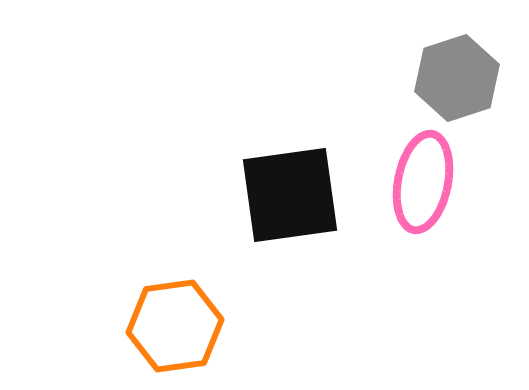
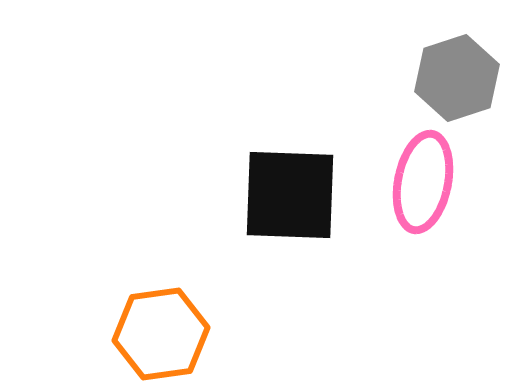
black square: rotated 10 degrees clockwise
orange hexagon: moved 14 px left, 8 px down
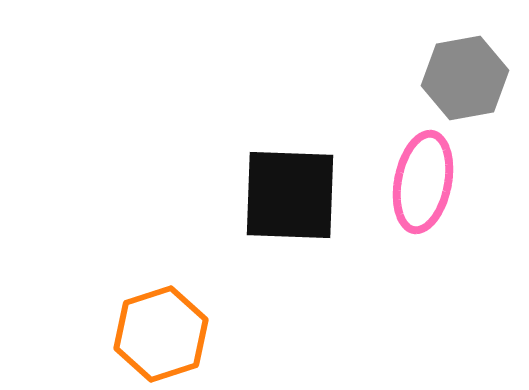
gray hexagon: moved 8 px right; rotated 8 degrees clockwise
orange hexagon: rotated 10 degrees counterclockwise
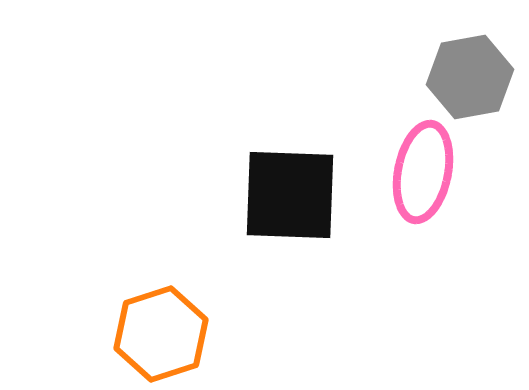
gray hexagon: moved 5 px right, 1 px up
pink ellipse: moved 10 px up
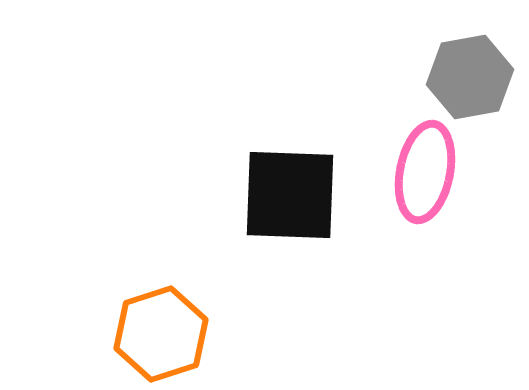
pink ellipse: moved 2 px right
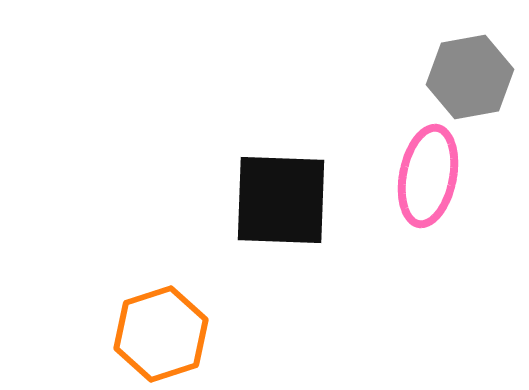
pink ellipse: moved 3 px right, 4 px down
black square: moved 9 px left, 5 px down
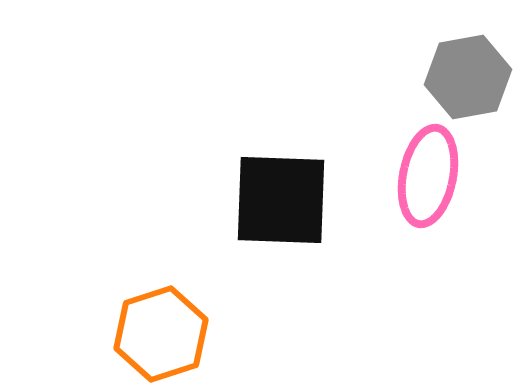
gray hexagon: moved 2 px left
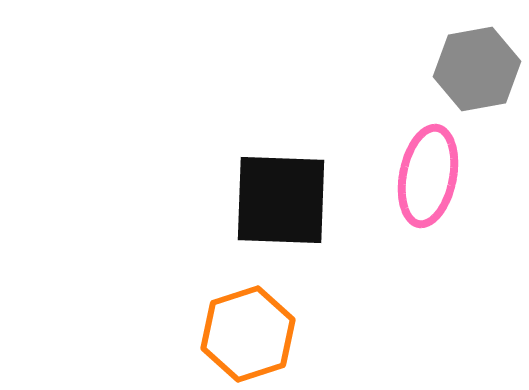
gray hexagon: moved 9 px right, 8 px up
orange hexagon: moved 87 px right
